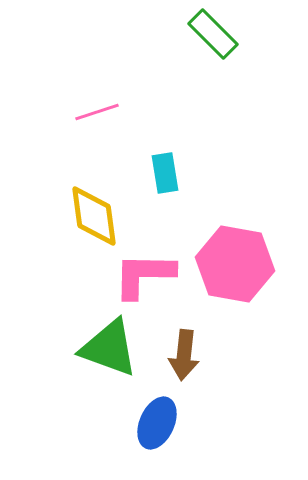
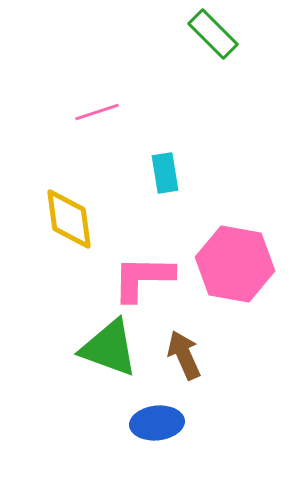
yellow diamond: moved 25 px left, 3 px down
pink L-shape: moved 1 px left, 3 px down
brown arrow: rotated 150 degrees clockwise
blue ellipse: rotated 60 degrees clockwise
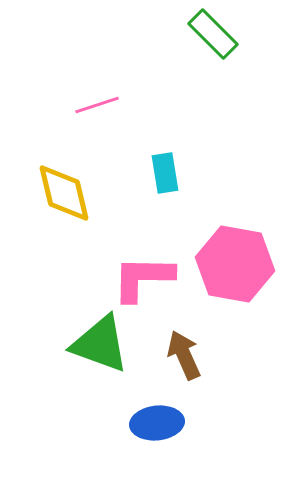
pink line: moved 7 px up
yellow diamond: moved 5 px left, 26 px up; rotated 6 degrees counterclockwise
green triangle: moved 9 px left, 4 px up
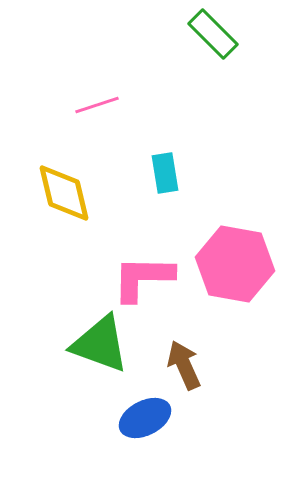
brown arrow: moved 10 px down
blue ellipse: moved 12 px left, 5 px up; rotated 21 degrees counterclockwise
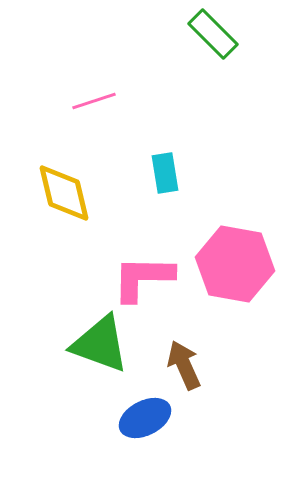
pink line: moved 3 px left, 4 px up
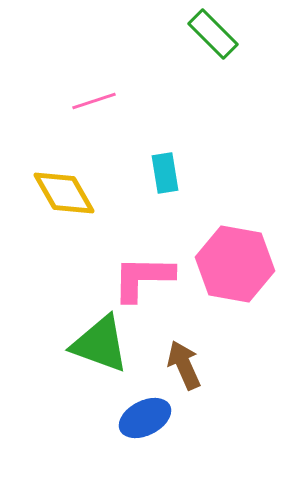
yellow diamond: rotated 16 degrees counterclockwise
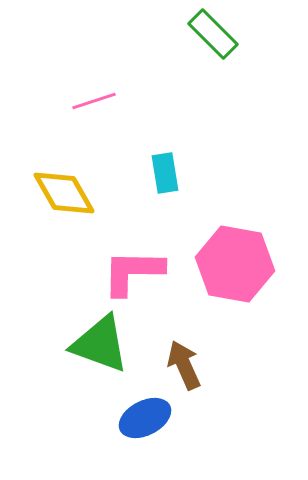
pink L-shape: moved 10 px left, 6 px up
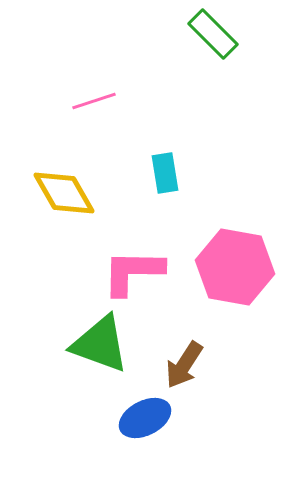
pink hexagon: moved 3 px down
brown arrow: rotated 123 degrees counterclockwise
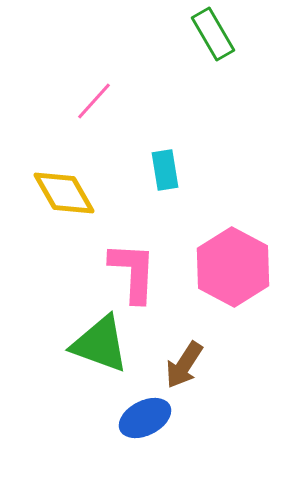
green rectangle: rotated 15 degrees clockwise
pink line: rotated 30 degrees counterclockwise
cyan rectangle: moved 3 px up
pink hexagon: moved 2 px left; rotated 18 degrees clockwise
pink L-shape: rotated 92 degrees clockwise
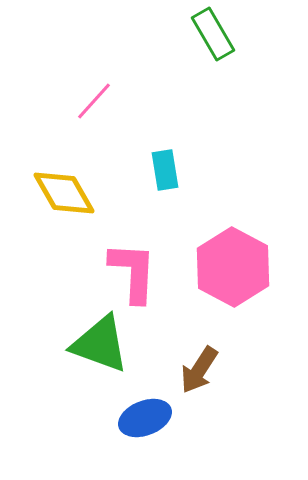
brown arrow: moved 15 px right, 5 px down
blue ellipse: rotated 6 degrees clockwise
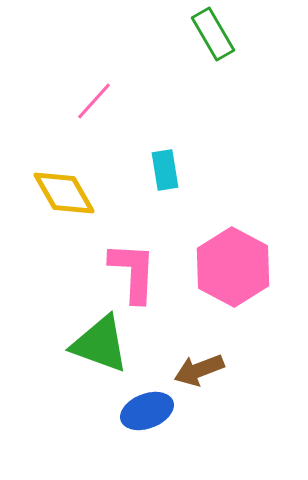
brown arrow: rotated 36 degrees clockwise
blue ellipse: moved 2 px right, 7 px up
